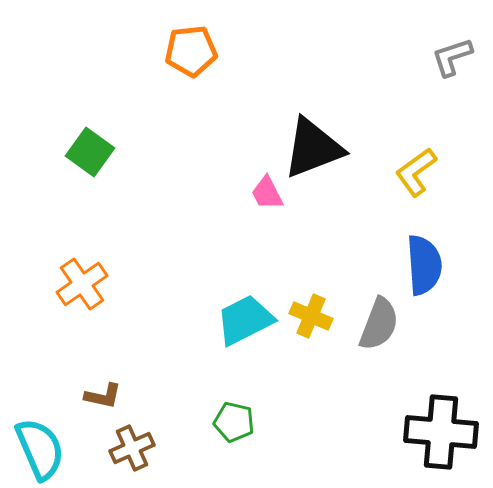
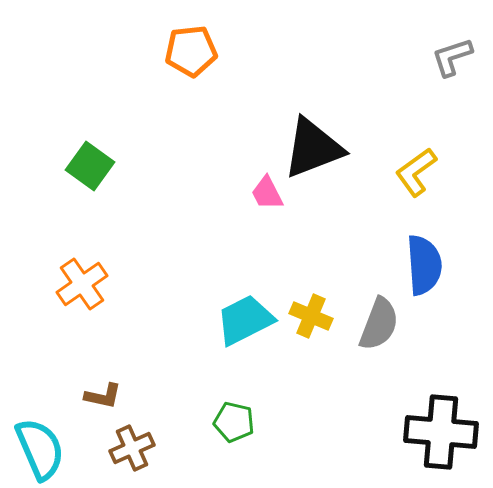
green square: moved 14 px down
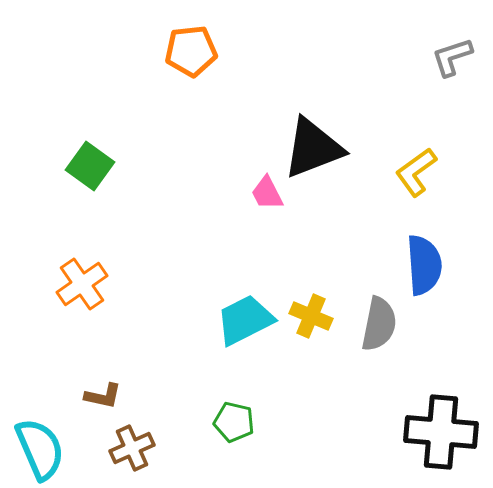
gray semicircle: rotated 10 degrees counterclockwise
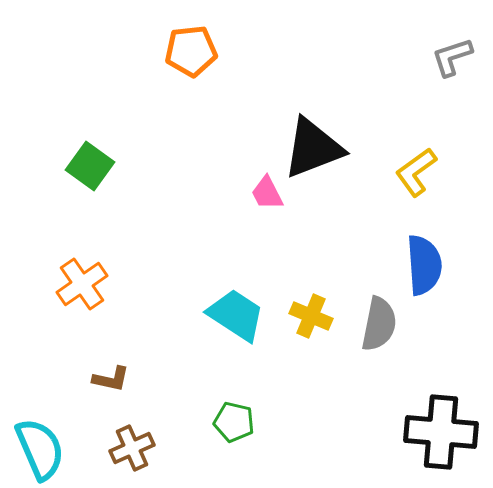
cyan trapezoid: moved 9 px left, 5 px up; rotated 60 degrees clockwise
brown L-shape: moved 8 px right, 17 px up
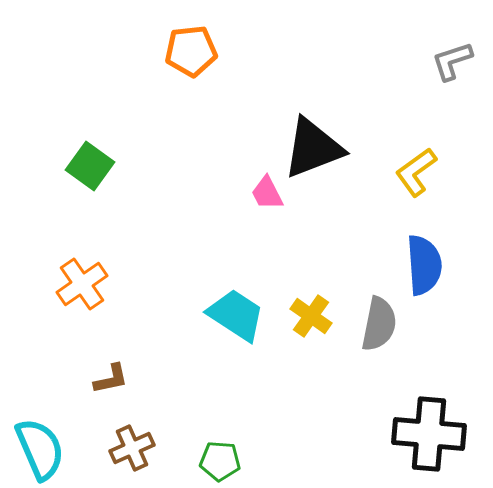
gray L-shape: moved 4 px down
yellow cross: rotated 12 degrees clockwise
brown L-shape: rotated 24 degrees counterclockwise
green pentagon: moved 14 px left, 39 px down; rotated 9 degrees counterclockwise
black cross: moved 12 px left, 2 px down
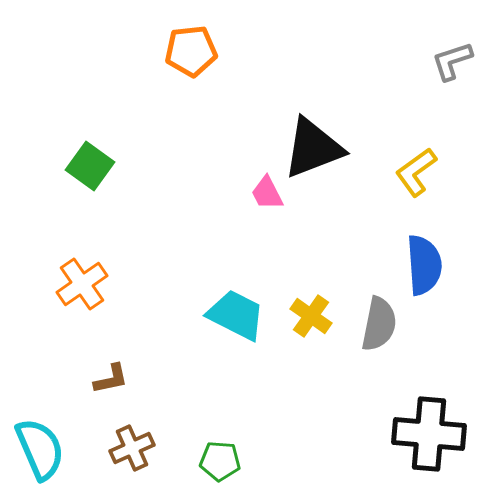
cyan trapezoid: rotated 6 degrees counterclockwise
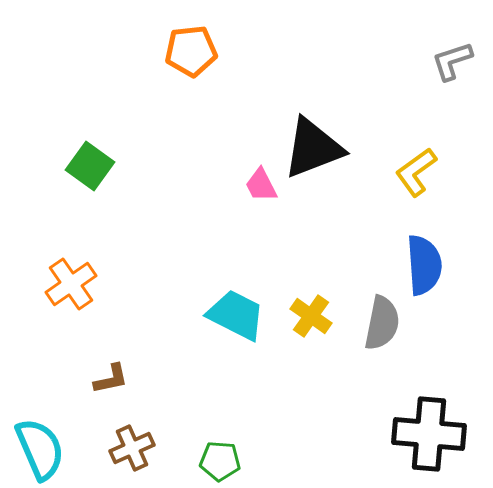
pink trapezoid: moved 6 px left, 8 px up
orange cross: moved 11 px left
gray semicircle: moved 3 px right, 1 px up
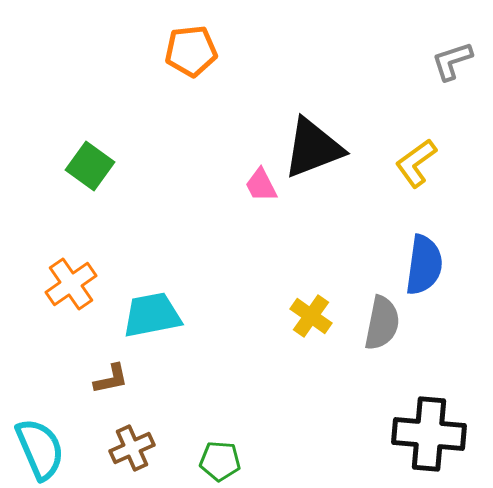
yellow L-shape: moved 9 px up
blue semicircle: rotated 12 degrees clockwise
cyan trapezoid: moved 84 px left; rotated 38 degrees counterclockwise
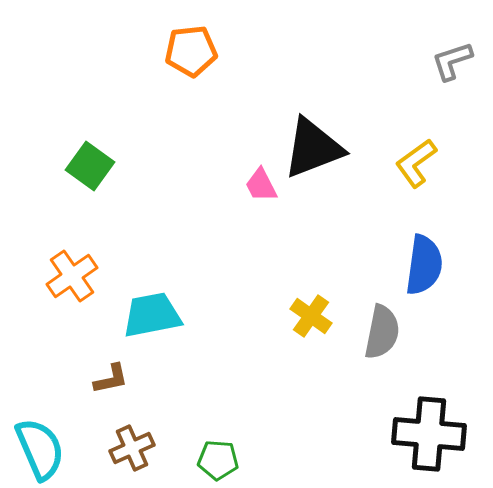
orange cross: moved 1 px right, 8 px up
gray semicircle: moved 9 px down
green pentagon: moved 2 px left, 1 px up
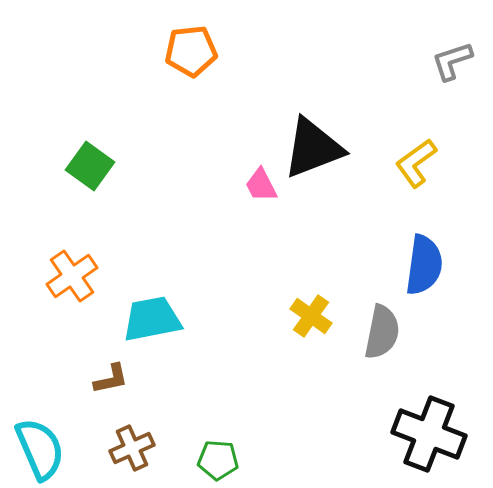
cyan trapezoid: moved 4 px down
black cross: rotated 16 degrees clockwise
